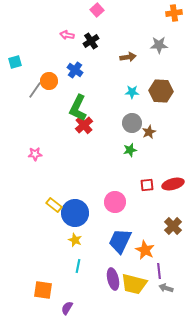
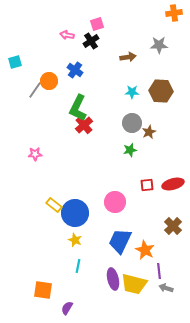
pink square: moved 14 px down; rotated 24 degrees clockwise
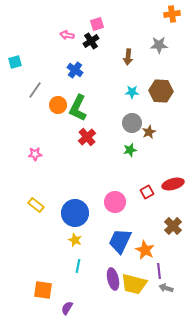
orange cross: moved 2 px left, 1 px down
brown arrow: rotated 105 degrees clockwise
orange circle: moved 9 px right, 24 px down
red cross: moved 3 px right, 12 px down
red square: moved 7 px down; rotated 24 degrees counterclockwise
yellow rectangle: moved 18 px left
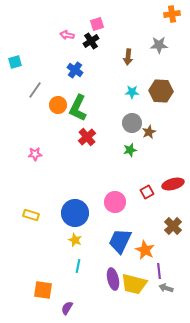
yellow rectangle: moved 5 px left, 10 px down; rotated 21 degrees counterclockwise
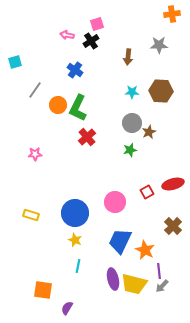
gray arrow: moved 4 px left, 2 px up; rotated 64 degrees counterclockwise
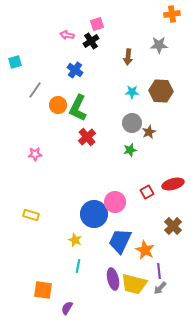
blue circle: moved 19 px right, 1 px down
gray arrow: moved 2 px left, 2 px down
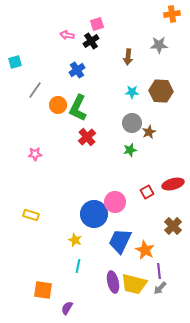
blue cross: moved 2 px right; rotated 21 degrees clockwise
purple ellipse: moved 3 px down
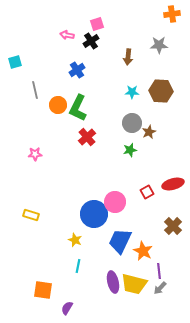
gray line: rotated 48 degrees counterclockwise
orange star: moved 2 px left, 1 px down
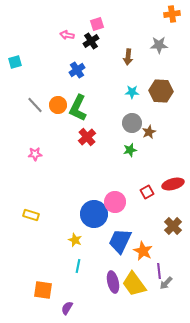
gray line: moved 15 px down; rotated 30 degrees counterclockwise
yellow trapezoid: rotated 40 degrees clockwise
gray arrow: moved 6 px right, 5 px up
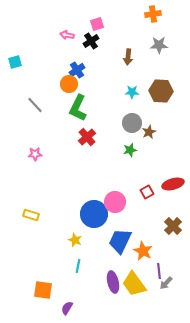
orange cross: moved 19 px left
orange circle: moved 11 px right, 21 px up
